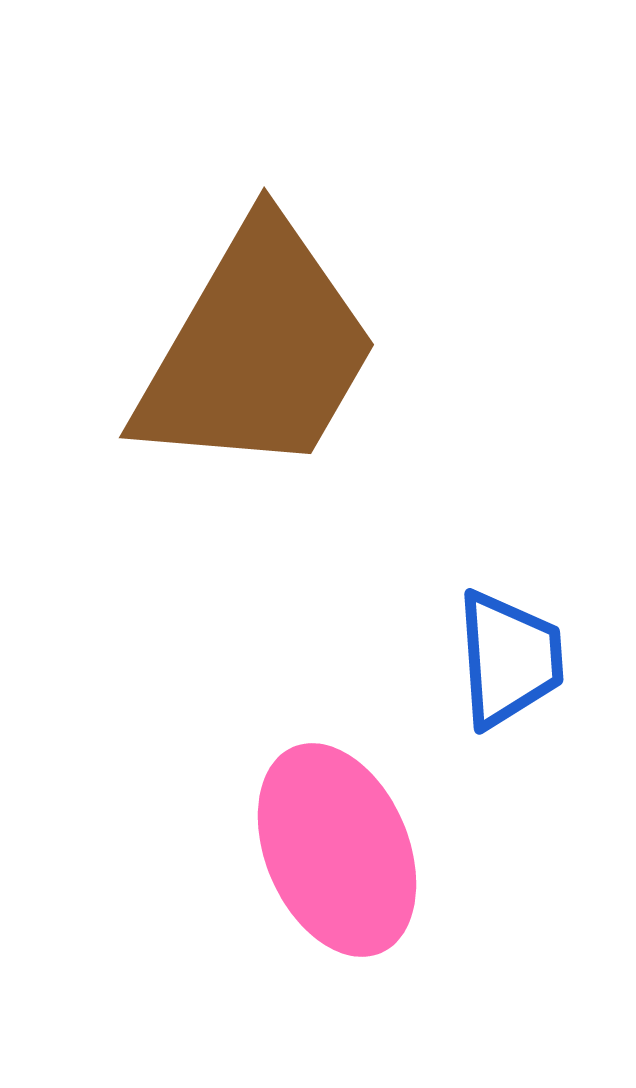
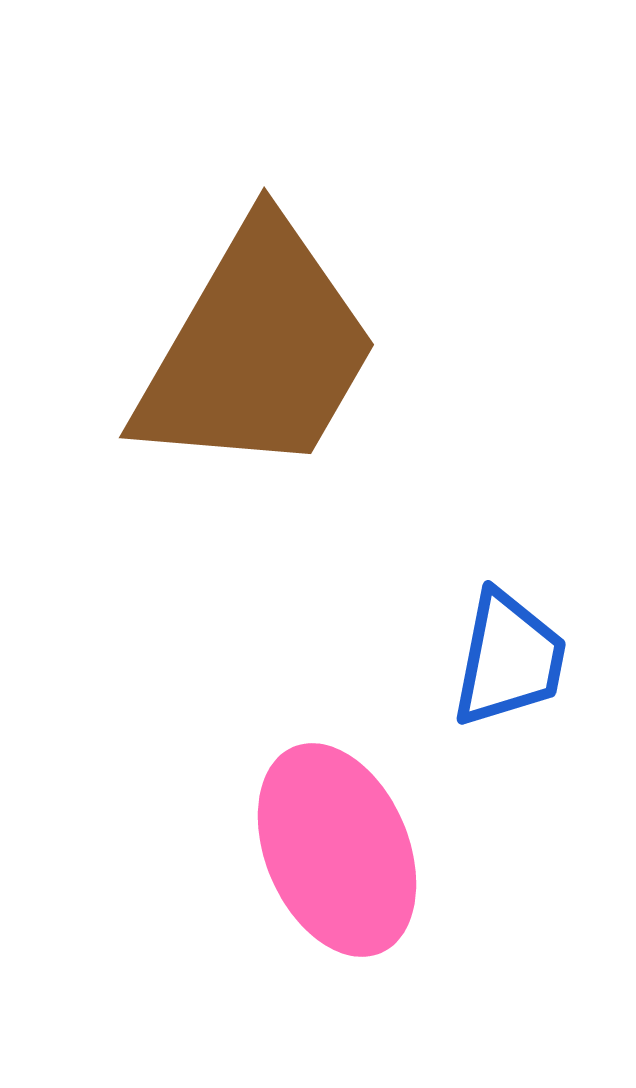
blue trapezoid: rotated 15 degrees clockwise
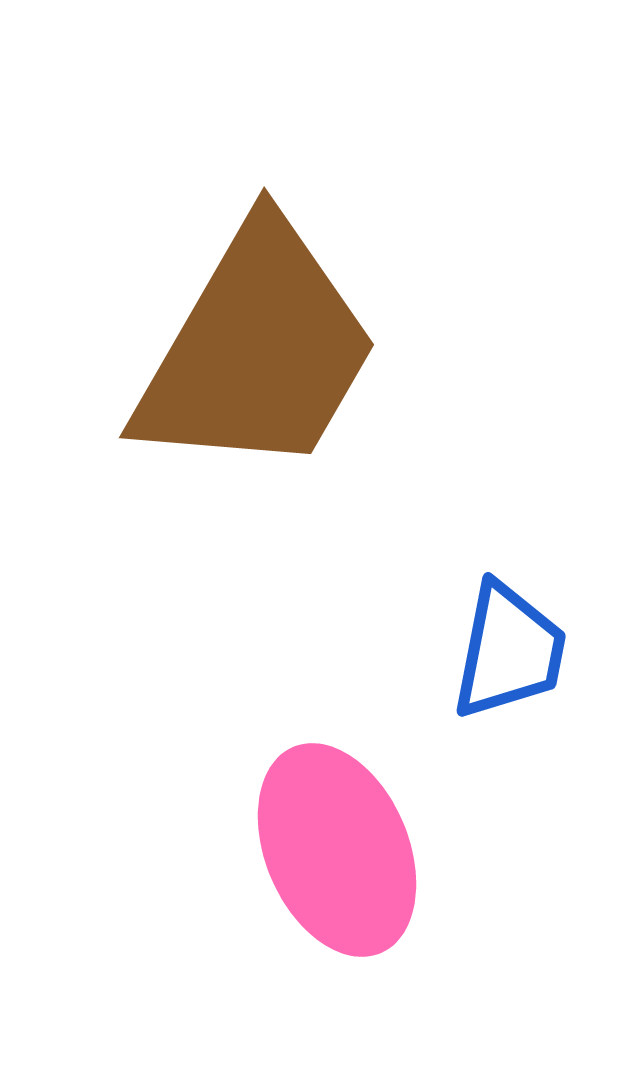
blue trapezoid: moved 8 px up
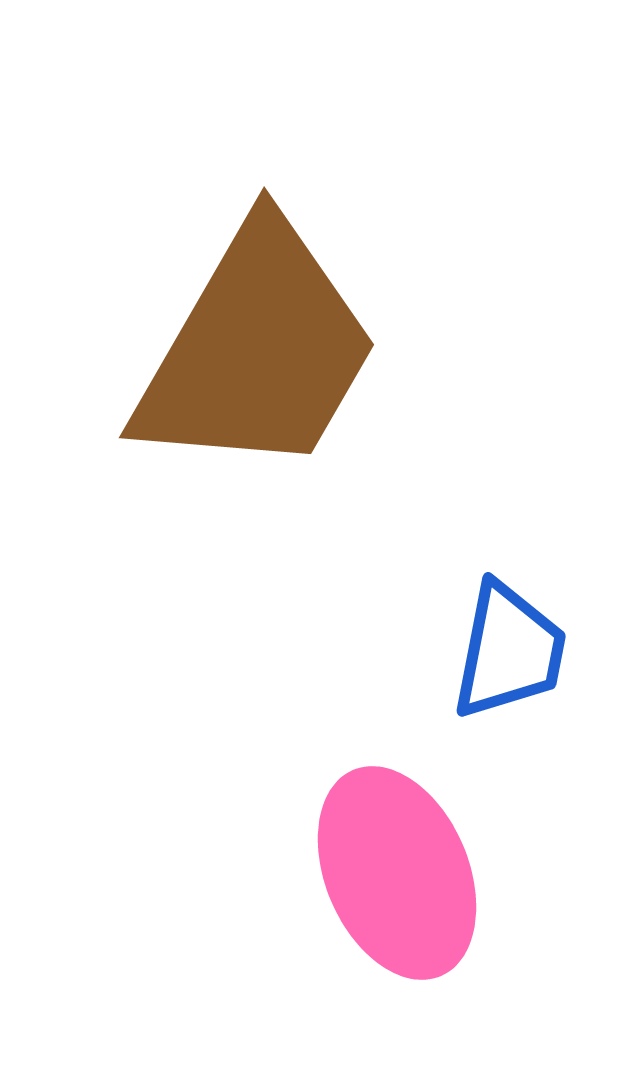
pink ellipse: moved 60 px right, 23 px down
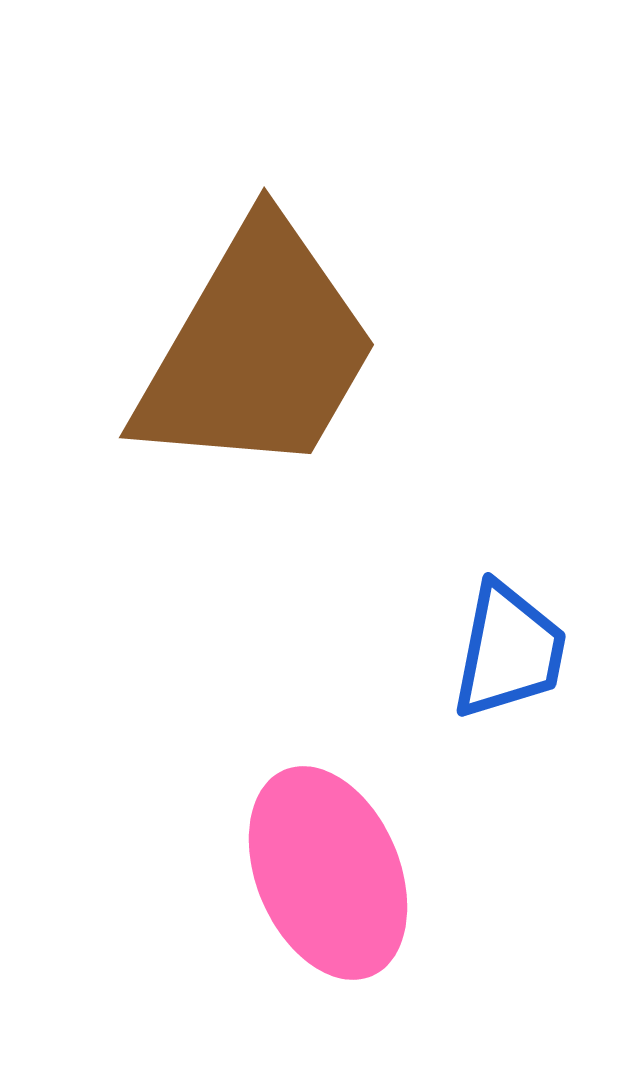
pink ellipse: moved 69 px left
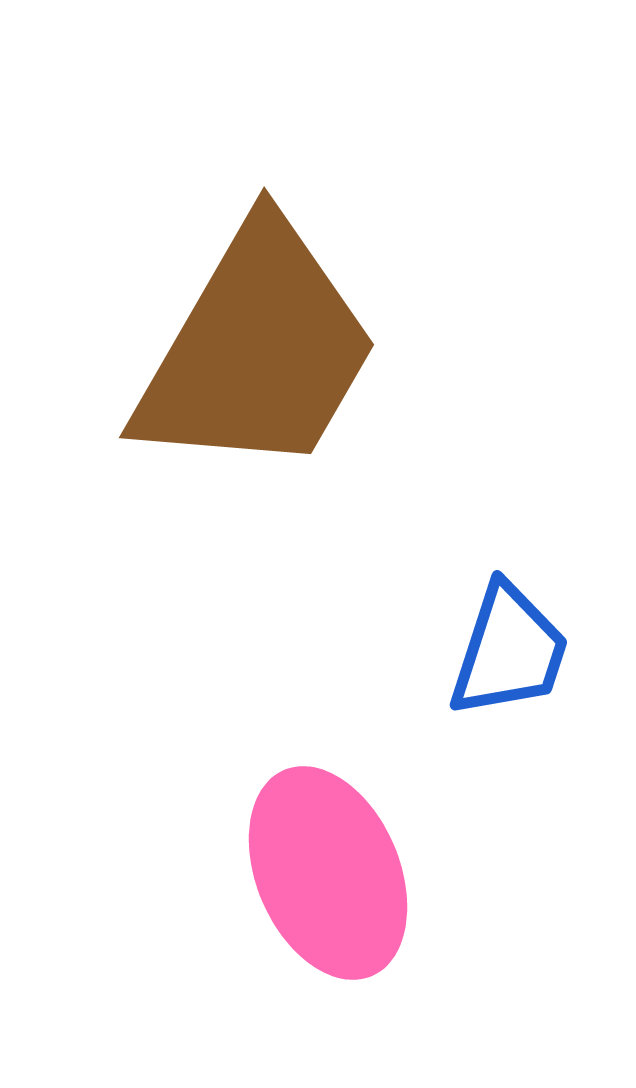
blue trapezoid: rotated 7 degrees clockwise
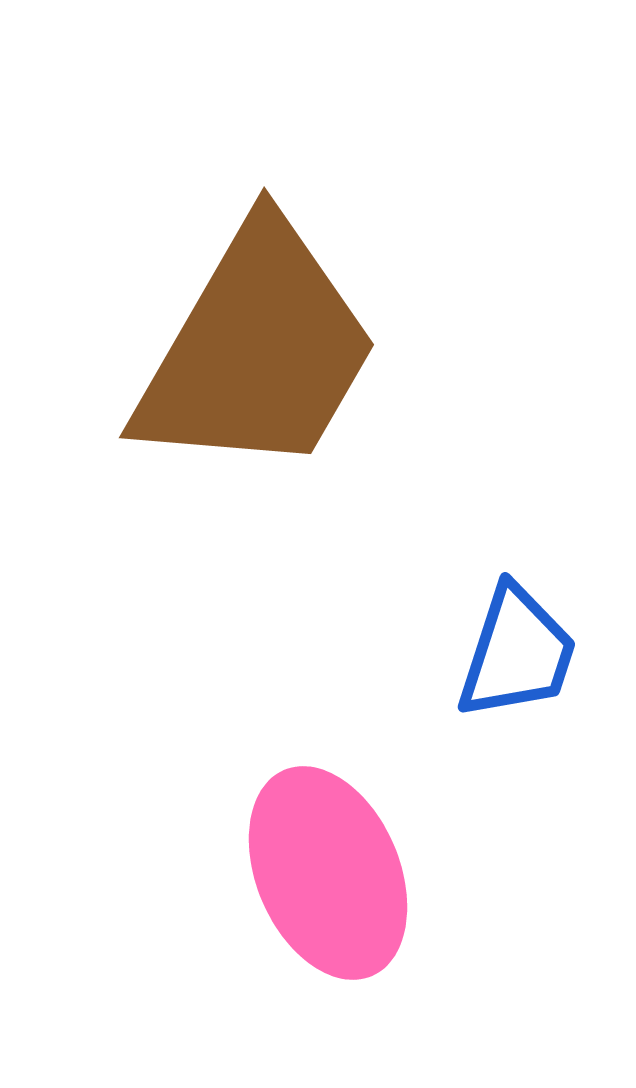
blue trapezoid: moved 8 px right, 2 px down
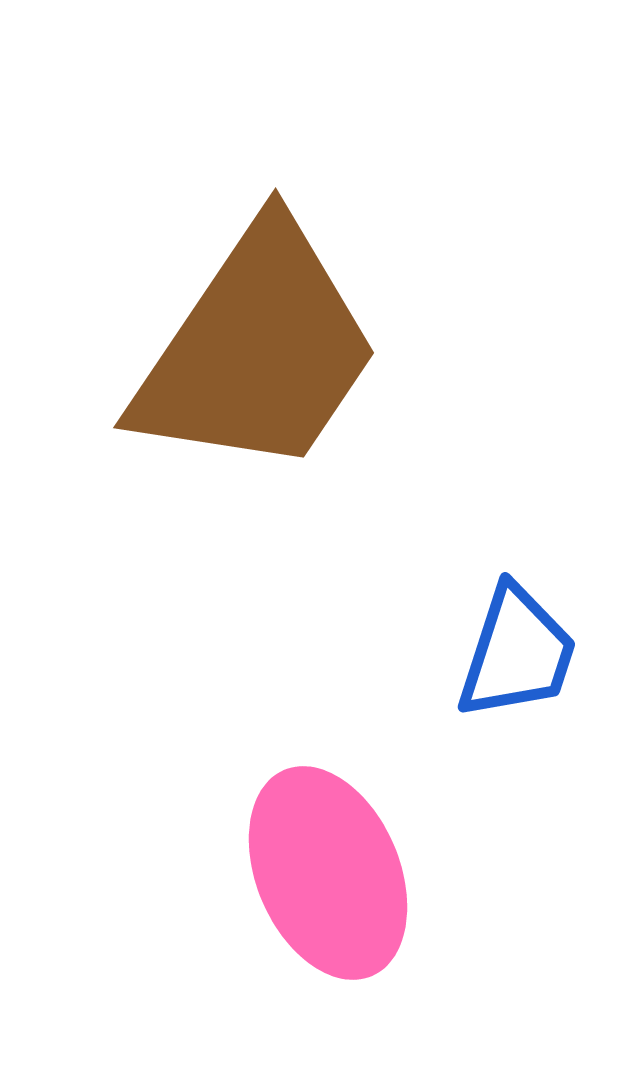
brown trapezoid: rotated 4 degrees clockwise
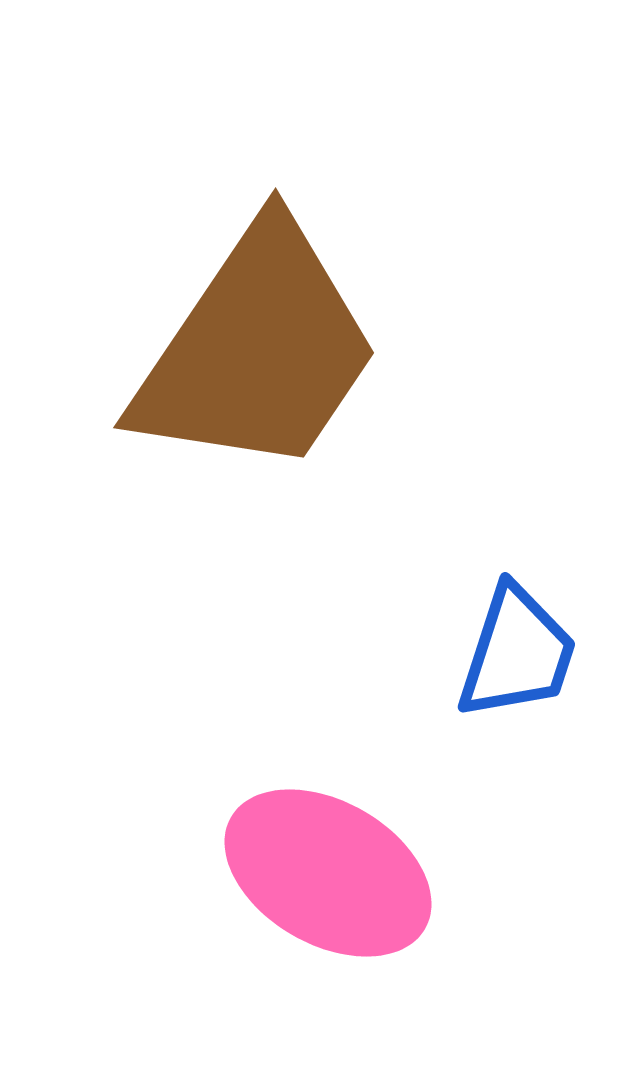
pink ellipse: rotated 37 degrees counterclockwise
